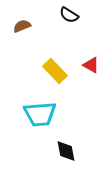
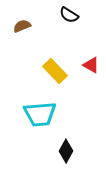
black diamond: rotated 40 degrees clockwise
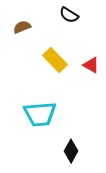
brown semicircle: moved 1 px down
yellow rectangle: moved 11 px up
black diamond: moved 5 px right
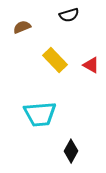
black semicircle: rotated 48 degrees counterclockwise
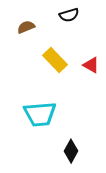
brown semicircle: moved 4 px right
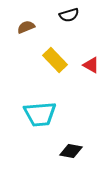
black diamond: rotated 70 degrees clockwise
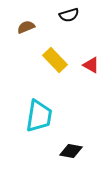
cyan trapezoid: moved 1 px left, 2 px down; rotated 76 degrees counterclockwise
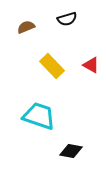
black semicircle: moved 2 px left, 4 px down
yellow rectangle: moved 3 px left, 6 px down
cyan trapezoid: rotated 80 degrees counterclockwise
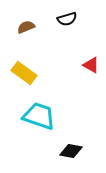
yellow rectangle: moved 28 px left, 7 px down; rotated 10 degrees counterclockwise
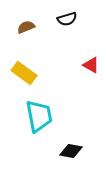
cyan trapezoid: rotated 60 degrees clockwise
